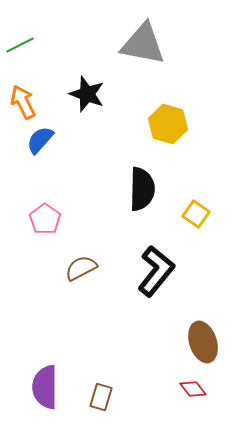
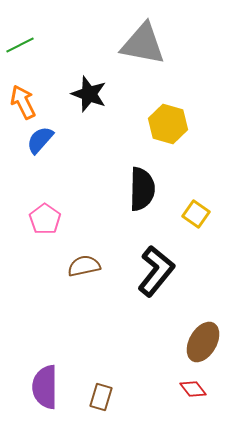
black star: moved 2 px right
brown semicircle: moved 3 px right, 2 px up; rotated 16 degrees clockwise
brown ellipse: rotated 48 degrees clockwise
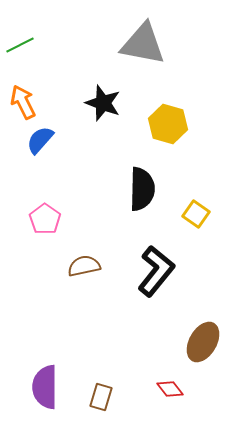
black star: moved 14 px right, 9 px down
red diamond: moved 23 px left
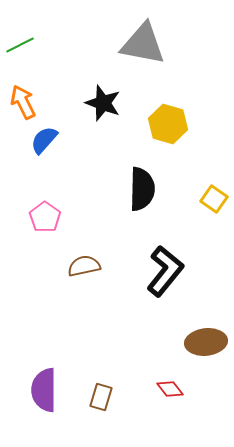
blue semicircle: moved 4 px right
yellow square: moved 18 px right, 15 px up
pink pentagon: moved 2 px up
black L-shape: moved 9 px right
brown ellipse: moved 3 px right; rotated 54 degrees clockwise
purple semicircle: moved 1 px left, 3 px down
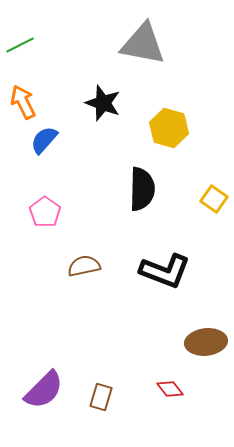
yellow hexagon: moved 1 px right, 4 px down
pink pentagon: moved 5 px up
black L-shape: rotated 72 degrees clockwise
purple semicircle: rotated 135 degrees counterclockwise
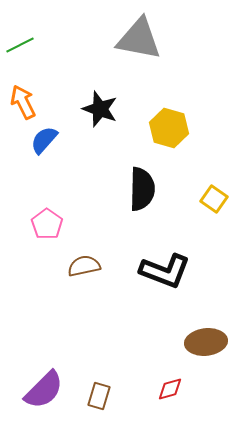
gray triangle: moved 4 px left, 5 px up
black star: moved 3 px left, 6 px down
pink pentagon: moved 2 px right, 12 px down
red diamond: rotated 68 degrees counterclockwise
brown rectangle: moved 2 px left, 1 px up
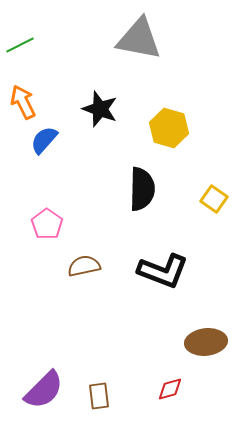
black L-shape: moved 2 px left
brown rectangle: rotated 24 degrees counterclockwise
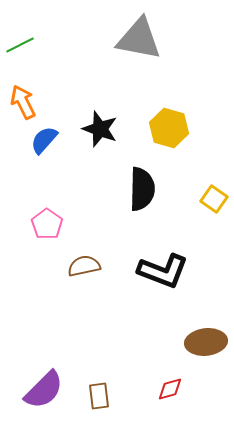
black star: moved 20 px down
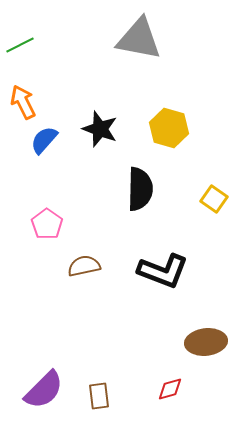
black semicircle: moved 2 px left
